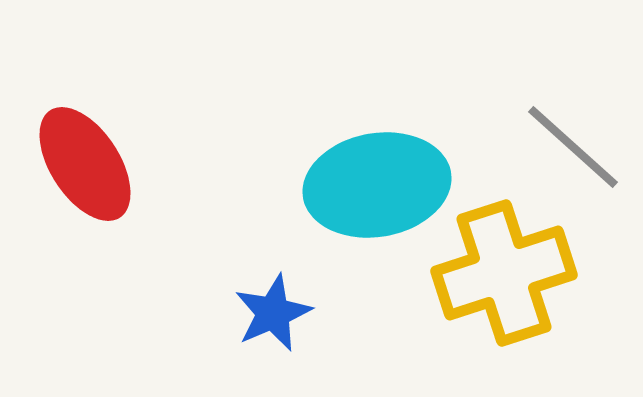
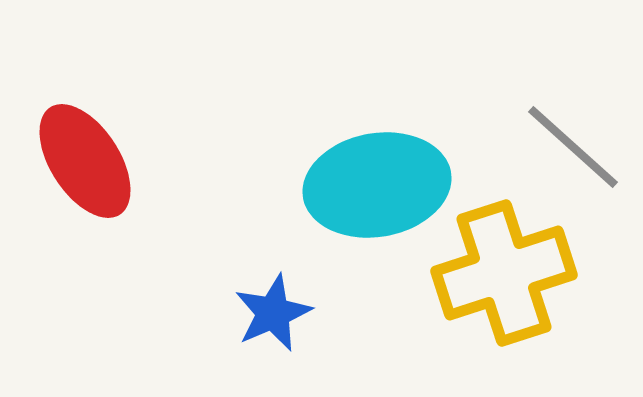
red ellipse: moved 3 px up
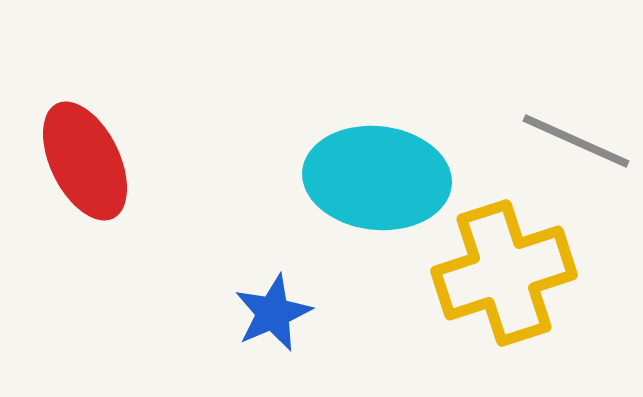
gray line: moved 3 px right, 6 px up; rotated 18 degrees counterclockwise
red ellipse: rotated 7 degrees clockwise
cyan ellipse: moved 7 px up; rotated 16 degrees clockwise
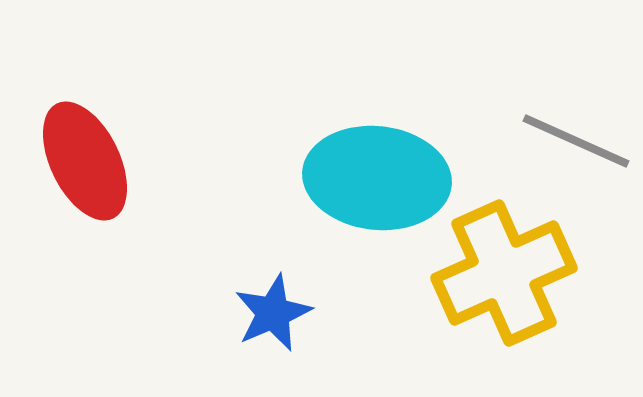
yellow cross: rotated 6 degrees counterclockwise
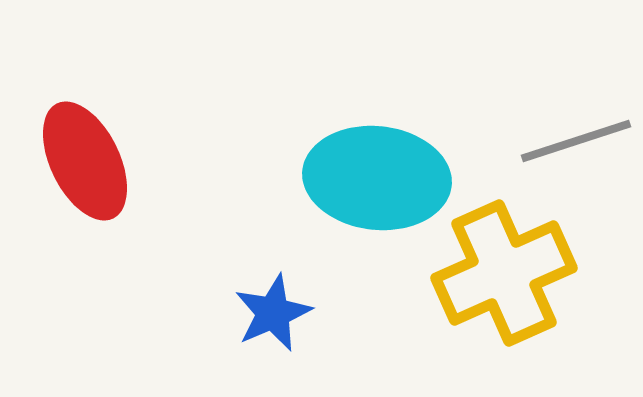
gray line: rotated 42 degrees counterclockwise
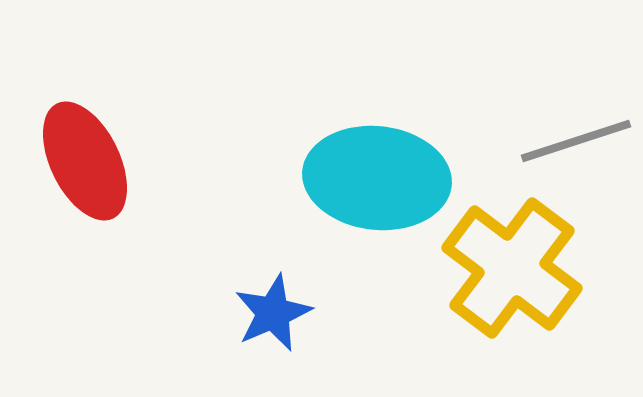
yellow cross: moved 8 px right, 5 px up; rotated 29 degrees counterclockwise
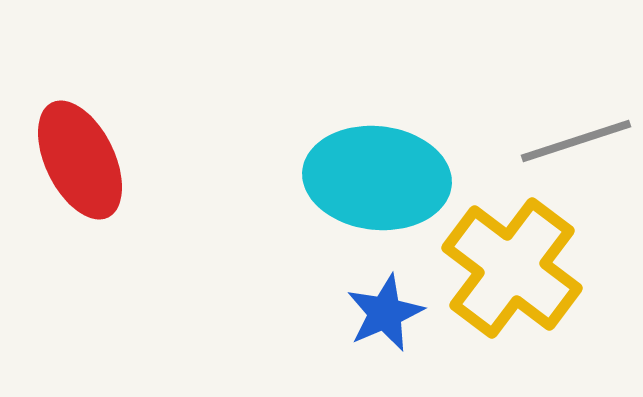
red ellipse: moved 5 px left, 1 px up
blue star: moved 112 px right
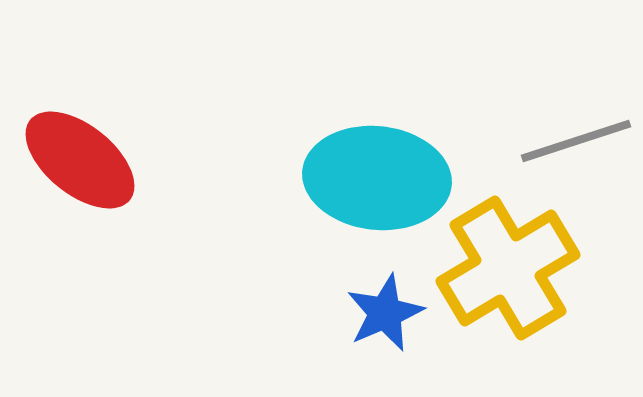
red ellipse: rotated 25 degrees counterclockwise
yellow cross: moved 4 px left; rotated 22 degrees clockwise
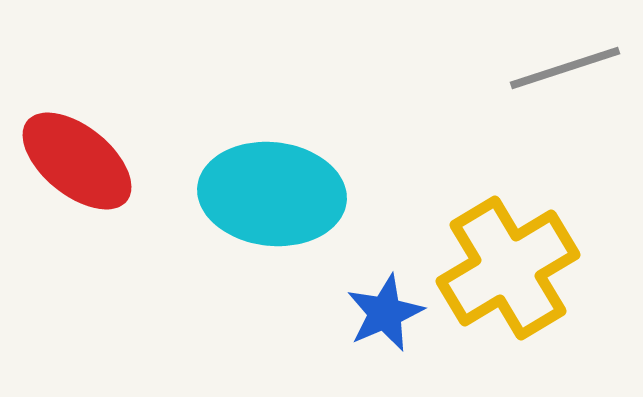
gray line: moved 11 px left, 73 px up
red ellipse: moved 3 px left, 1 px down
cyan ellipse: moved 105 px left, 16 px down
